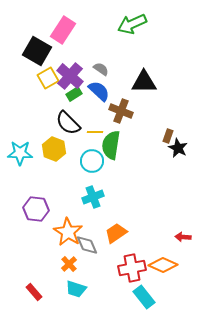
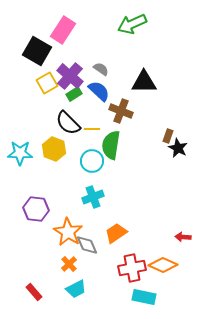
yellow square: moved 1 px left, 5 px down
yellow line: moved 3 px left, 3 px up
cyan trapezoid: rotated 45 degrees counterclockwise
cyan rectangle: rotated 40 degrees counterclockwise
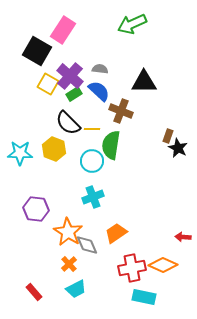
gray semicircle: moved 1 px left; rotated 28 degrees counterclockwise
yellow square: moved 1 px right, 1 px down; rotated 30 degrees counterclockwise
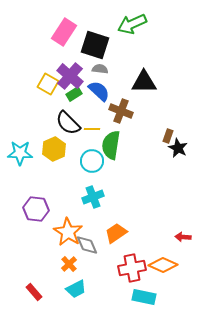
pink rectangle: moved 1 px right, 2 px down
black square: moved 58 px right, 6 px up; rotated 12 degrees counterclockwise
yellow hexagon: rotated 15 degrees clockwise
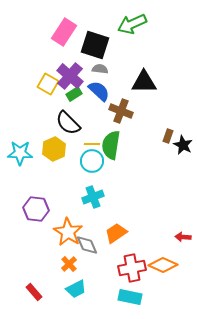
yellow line: moved 15 px down
black star: moved 5 px right, 3 px up
cyan rectangle: moved 14 px left
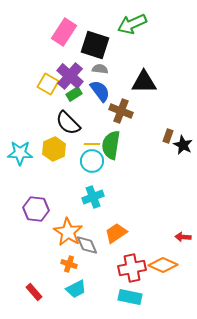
blue semicircle: moved 1 px right; rotated 10 degrees clockwise
orange cross: rotated 28 degrees counterclockwise
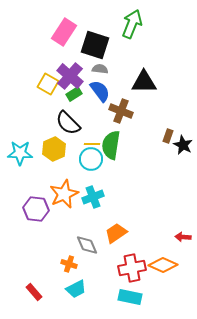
green arrow: rotated 136 degrees clockwise
cyan circle: moved 1 px left, 2 px up
orange star: moved 4 px left, 38 px up; rotated 16 degrees clockwise
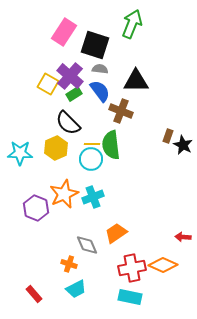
black triangle: moved 8 px left, 1 px up
green semicircle: rotated 16 degrees counterclockwise
yellow hexagon: moved 2 px right, 1 px up
purple hexagon: moved 1 px up; rotated 15 degrees clockwise
red rectangle: moved 2 px down
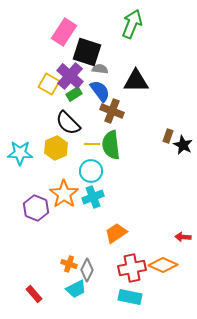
black square: moved 8 px left, 7 px down
yellow square: moved 1 px right
brown cross: moved 9 px left
cyan circle: moved 12 px down
orange star: rotated 12 degrees counterclockwise
gray diamond: moved 25 px down; rotated 50 degrees clockwise
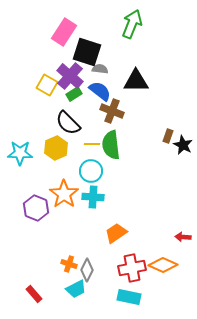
yellow square: moved 2 px left, 1 px down
blue semicircle: rotated 15 degrees counterclockwise
cyan cross: rotated 25 degrees clockwise
cyan rectangle: moved 1 px left
